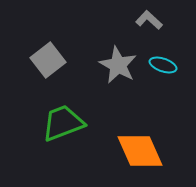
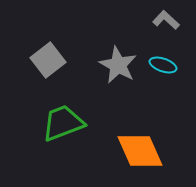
gray L-shape: moved 17 px right
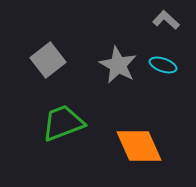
orange diamond: moved 1 px left, 5 px up
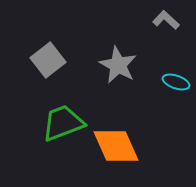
cyan ellipse: moved 13 px right, 17 px down
orange diamond: moved 23 px left
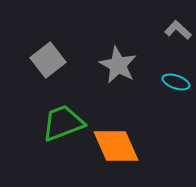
gray L-shape: moved 12 px right, 10 px down
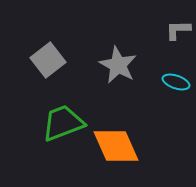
gray L-shape: rotated 44 degrees counterclockwise
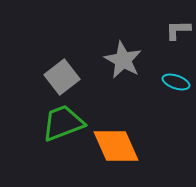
gray square: moved 14 px right, 17 px down
gray star: moved 5 px right, 5 px up
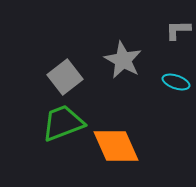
gray square: moved 3 px right
